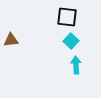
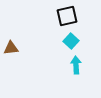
black square: moved 1 px up; rotated 20 degrees counterclockwise
brown triangle: moved 8 px down
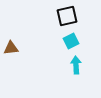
cyan square: rotated 21 degrees clockwise
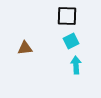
black square: rotated 15 degrees clockwise
brown triangle: moved 14 px right
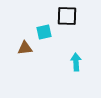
cyan square: moved 27 px left, 9 px up; rotated 14 degrees clockwise
cyan arrow: moved 3 px up
